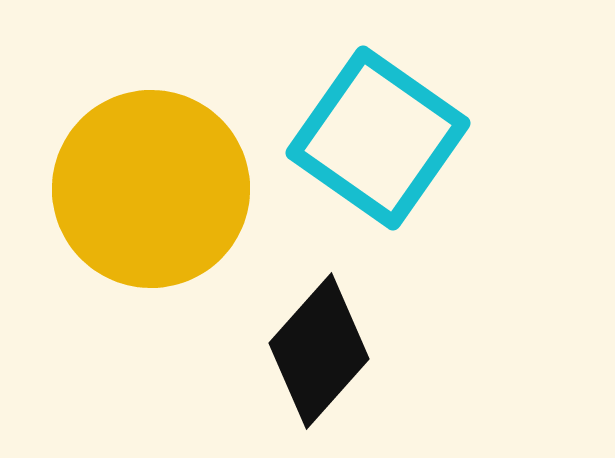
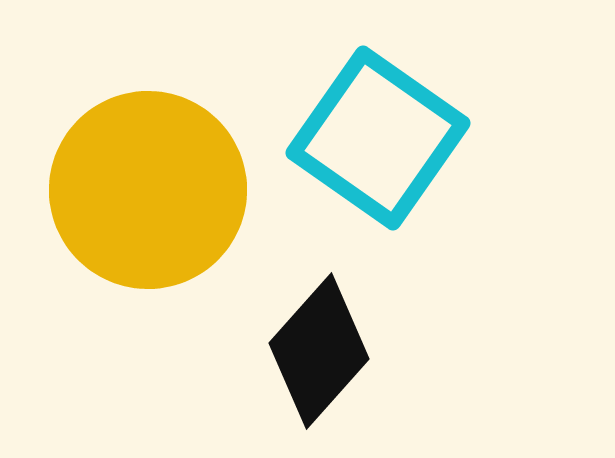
yellow circle: moved 3 px left, 1 px down
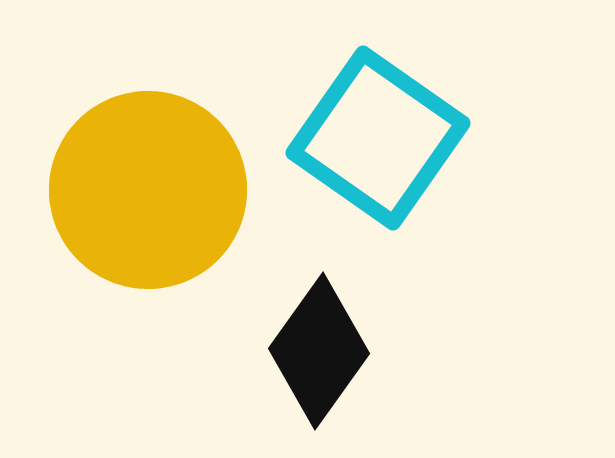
black diamond: rotated 6 degrees counterclockwise
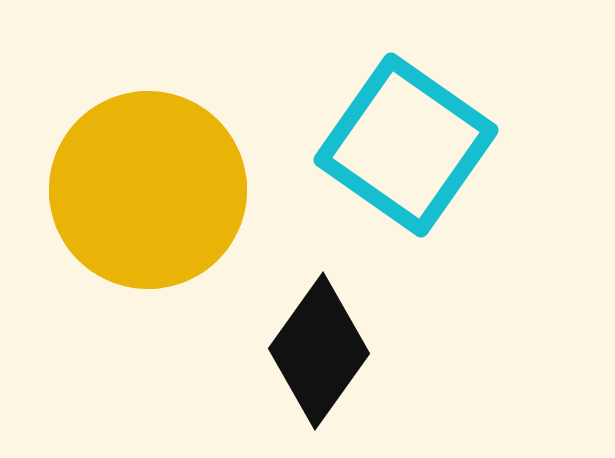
cyan square: moved 28 px right, 7 px down
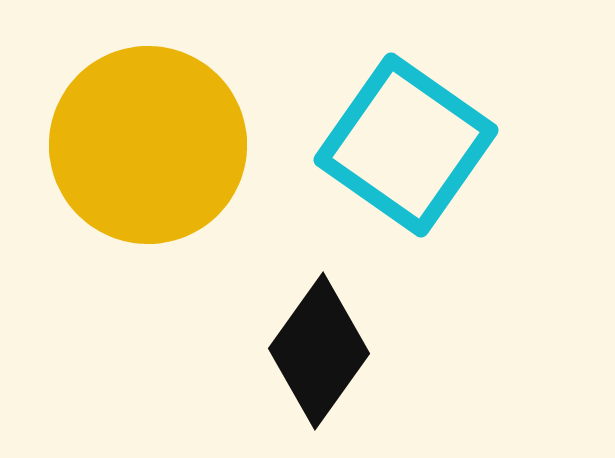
yellow circle: moved 45 px up
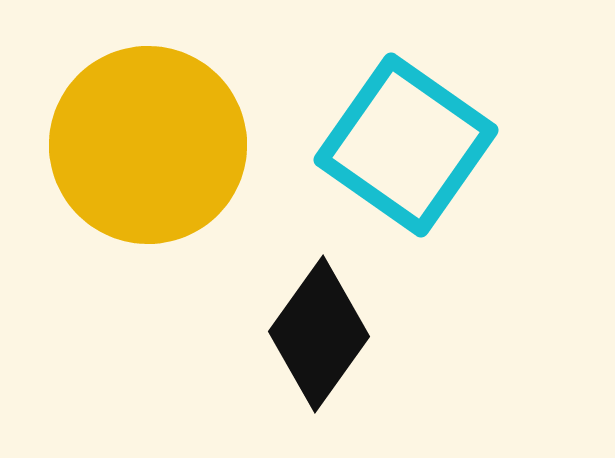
black diamond: moved 17 px up
